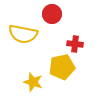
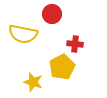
yellow pentagon: rotated 15 degrees counterclockwise
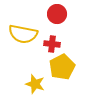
red circle: moved 5 px right
red cross: moved 23 px left
yellow star: moved 2 px right, 2 px down
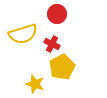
yellow semicircle: rotated 28 degrees counterclockwise
red cross: rotated 21 degrees clockwise
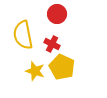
yellow semicircle: moved 1 px down; rotated 96 degrees clockwise
yellow pentagon: rotated 20 degrees counterclockwise
yellow star: moved 13 px up
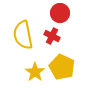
red circle: moved 3 px right, 1 px up
red cross: moved 8 px up
yellow star: moved 1 px down; rotated 18 degrees clockwise
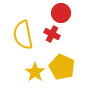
red circle: moved 1 px right
red cross: moved 2 px up
